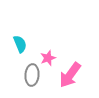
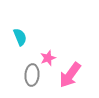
cyan semicircle: moved 7 px up
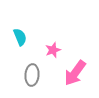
pink star: moved 5 px right, 8 px up
pink arrow: moved 5 px right, 2 px up
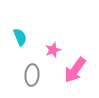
pink arrow: moved 3 px up
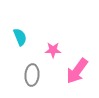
pink star: rotated 21 degrees clockwise
pink arrow: moved 2 px right, 1 px down
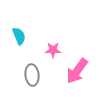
cyan semicircle: moved 1 px left, 1 px up
gray ellipse: rotated 10 degrees counterclockwise
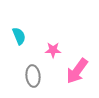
gray ellipse: moved 1 px right, 1 px down
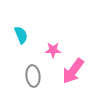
cyan semicircle: moved 2 px right, 1 px up
pink arrow: moved 4 px left
